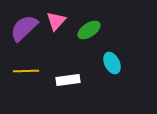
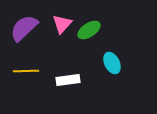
pink triangle: moved 6 px right, 3 px down
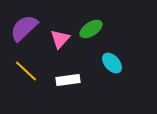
pink triangle: moved 2 px left, 15 px down
green ellipse: moved 2 px right, 1 px up
cyan ellipse: rotated 15 degrees counterclockwise
yellow line: rotated 45 degrees clockwise
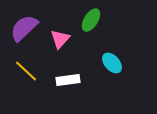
green ellipse: moved 9 px up; rotated 25 degrees counterclockwise
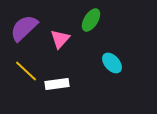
white rectangle: moved 11 px left, 4 px down
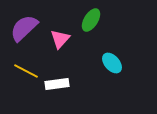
yellow line: rotated 15 degrees counterclockwise
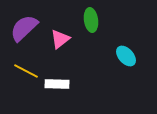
green ellipse: rotated 40 degrees counterclockwise
pink triangle: rotated 10 degrees clockwise
cyan ellipse: moved 14 px right, 7 px up
white rectangle: rotated 10 degrees clockwise
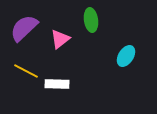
cyan ellipse: rotated 75 degrees clockwise
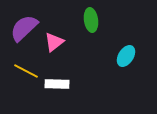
pink triangle: moved 6 px left, 3 px down
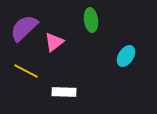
white rectangle: moved 7 px right, 8 px down
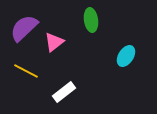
white rectangle: rotated 40 degrees counterclockwise
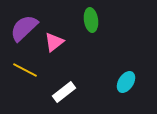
cyan ellipse: moved 26 px down
yellow line: moved 1 px left, 1 px up
